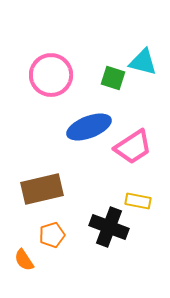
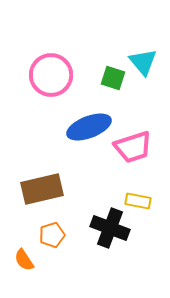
cyan triangle: rotated 36 degrees clockwise
pink trapezoid: rotated 15 degrees clockwise
black cross: moved 1 px right, 1 px down
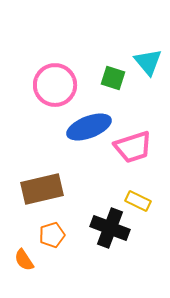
cyan triangle: moved 5 px right
pink circle: moved 4 px right, 10 px down
yellow rectangle: rotated 15 degrees clockwise
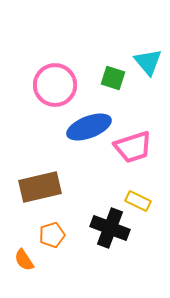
brown rectangle: moved 2 px left, 2 px up
